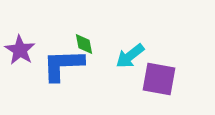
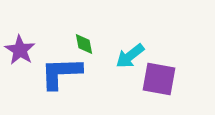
blue L-shape: moved 2 px left, 8 px down
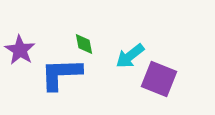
blue L-shape: moved 1 px down
purple square: rotated 12 degrees clockwise
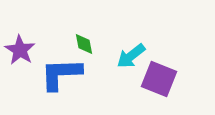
cyan arrow: moved 1 px right
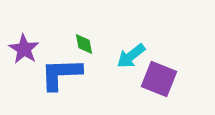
purple star: moved 4 px right, 1 px up
